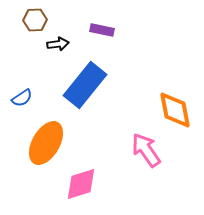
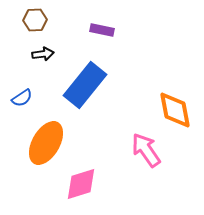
black arrow: moved 15 px left, 10 px down
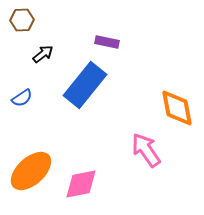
brown hexagon: moved 13 px left
purple rectangle: moved 5 px right, 12 px down
black arrow: rotated 30 degrees counterclockwise
orange diamond: moved 2 px right, 2 px up
orange ellipse: moved 15 px left, 28 px down; rotated 18 degrees clockwise
pink diamond: rotated 6 degrees clockwise
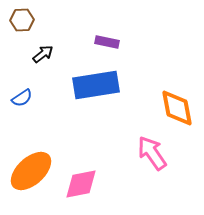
blue rectangle: moved 11 px right; rotated 42 degrees clockwise
pink arrow: moved 6 px right, 3 px down
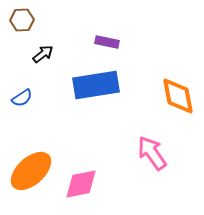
orange diamond: moved 1 px right, 12 px up
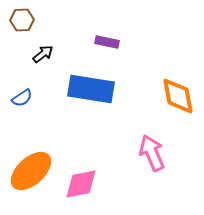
blue rectangle: moved 5 px left, 4 px down; rotated 18 degrees clockwise
pink arrow: rotated 12 degrees clockwise
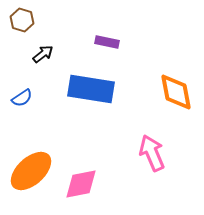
brown hexagon: rotated 20 degrees clockwise
orange diamond: moved 2 px left, 4 px up
